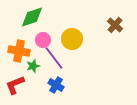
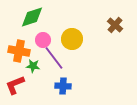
green star: rotated 24 degrees clockwise
blue cross: moved 7 px right, 1 px down; rotated 28 degrees counterclockwise
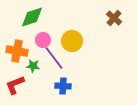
brown cross: moved 1 px left, 7 px up
yellow circle: moved 2 px down
orange cross: moved 2 px left
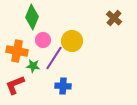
green diamond: rotated 50 degrees counterclockwise
purple line: rotated 70 degrees clockwise
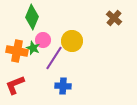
green star: moved 18 px up; rotated 16 degrees clockwise
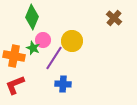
orange cross: moved 3 px left, 5 px down
blue cross: moved 2 px up
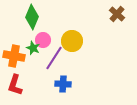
brown cross: moved 3 px right, 4 px up
red L-shape: rotated 50 degrees counterclockwise
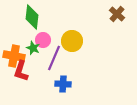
green diamond: rotated 15 degrees counterclockwise
purple line: rotated 10 degrees counterclockwise
red L-shape: moved 6 px right, 14 px up
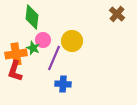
orange cross: moved 2 px right, 2 px up; rotated 20 degrees counterclockwise
red L-shape: moved 6 px left
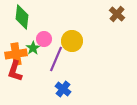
green diamond: moved 10 px left
pink circle: moved 1 px right, 1 px up
green star: rotated 16 degrees clockwise
purple line: moved 2 px right, 1 px down
blue cross: moved 5 px down; rotated 35 degrees clockwise
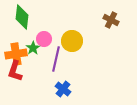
brown cross: moved 6 px left, 6 px down; rotated 14 degrees counterclockwise
purple line: rotated 10 degrees counterclockwise
